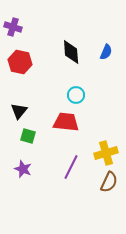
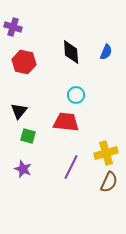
red hexagon: moved 4 px right
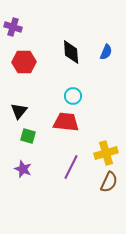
red hexagon: rotated 15 degrees counterclockwise
cyan circle: moved 3 px left, 1 px down
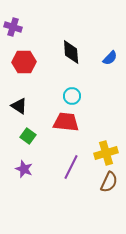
blue semicircle: moved 4 px right, 6 px down; rotated 21 degrees clockwise
cyan circle: moved 1 px left
black triangle: moved 5 px up; rotated 36 degrees counterclockwise
green square: rotated 21 degrees clockwise
purple star: moved 1 px right
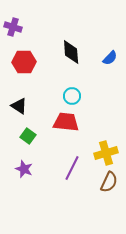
purple line: moved 1 px right, 1 px down
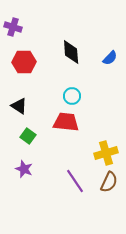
purple line: moved 3 px right, 13 px down; rotated 60 degrees counterclockwise
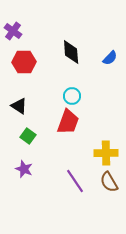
purple cross: moved 4 px down; rotated 18 degrees clockwise
red trapezoid: moved 2 px right; rotated 104 degrees clockwise
yellow cross: rotated 15 degrees clockwise
brown semicircle: rotated 125 degrees clockwise
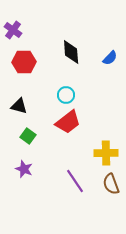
purple cross: moved 1 px up
cyan circle: moved 6 px left, 1 px up
black triangle: rotated 18 degrees counterclockwise
red trapezoid: rotated 32 degrees clockwise
brown semicircle: moved 2 px right, 2 px down; rotated 10 degrees clockwise
